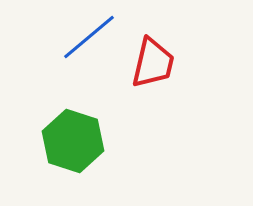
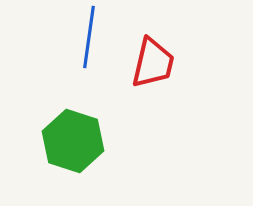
blue line: rotated 42 degrees counterclockwise
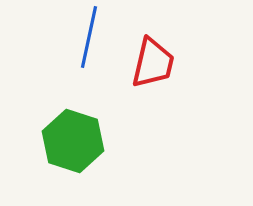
blue line: rotated 4 degrees clockwise
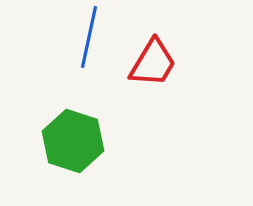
red trapezoid: rotated 18 degrees clockwise
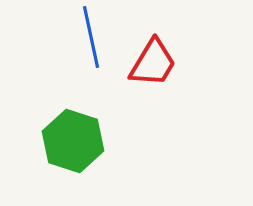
blue line: moved 2 px right; rotated 24 degrees counterclockwise
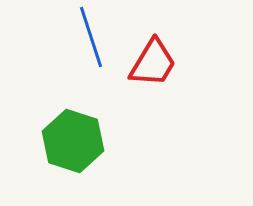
blue line: rotated 6 degrees counterclockwise
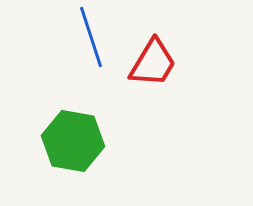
green hexagon: rotated 8 degrees counterclockwise
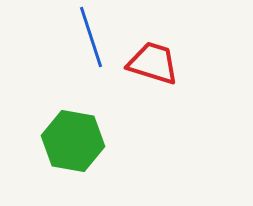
red trapezoid: rotated 104 degrees counterclockwise
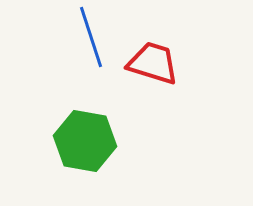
green hexagon: moved 12 px right
